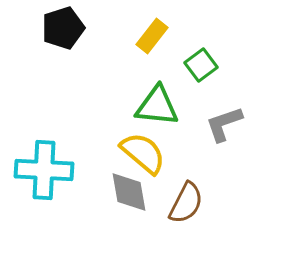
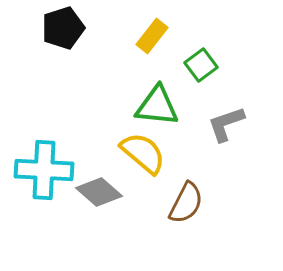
gray L-shape: moved 2 px right
gray diamond: moved 30 px left; rotated 39 degrees counterclockwise
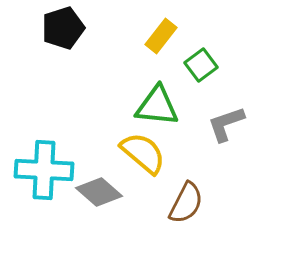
yellow rectangle: moved 9 px right
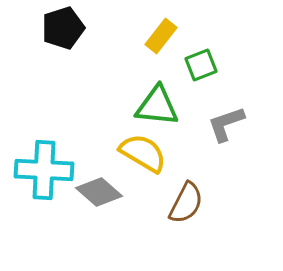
green square: rotated 16 degrees clockwise
yellow semicircle: rotated 9 degrees counterclockwise
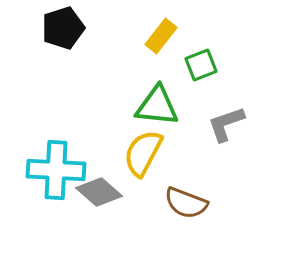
yellow semicircle: rotated 93 degrees counterclockwise
cyan cross: moved 12 px right
brown semicircle: rotated 84 degrees clockwise
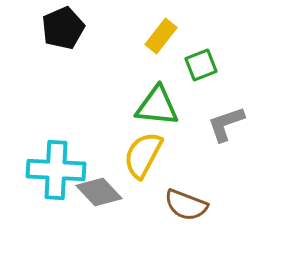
black pentagon: rotated 6 degrees counterclockwise
yellow semicircle: moved 2 px down
gray diamond: rotated 6 degrees clockwise
brown semicircle: moved 2 px down
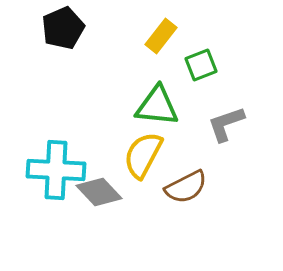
brown semicircle: moved 18 px up; rotated 48 degrees counterclockwise
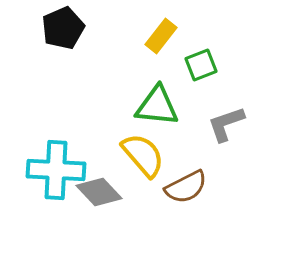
yellow semicircle: rotated 111 degrees clockwise
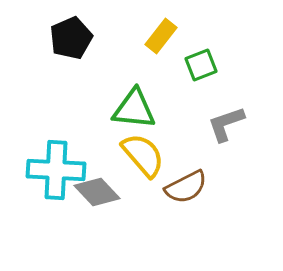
black pentagon: moved 8 px right, 10 px down
green triangle: moved 23 px left, 3 px down
gray diamond: moved 2 px left
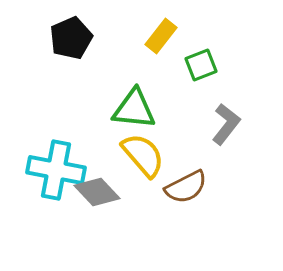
gray L-shape: rotated 147 degrees clockwise
cyan cross: rotated 8 degrees clockwise
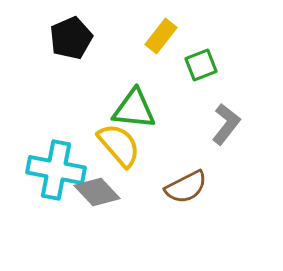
yellow semicircle: moved 24 px left, 10 px up
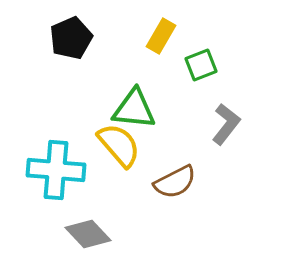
yellow rectangle: rotated 8 degrees counterclockwise
cyan cross: rotated 6 degrees counterclockwise
brown semicircle: moved 11 px left, 5 px up
gray diamond: moved 9 px left, 42 px down
